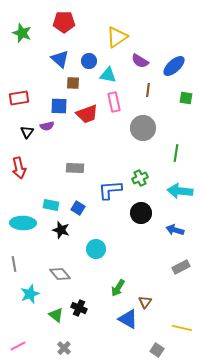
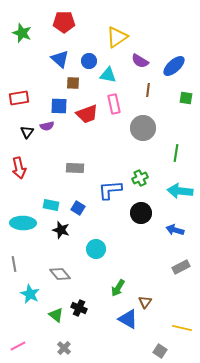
pink rectangle at (114, 102): moved 2 px down
cyan star at (30, 294): rotated 24 degrees counterclockwise
gray square at (157, 350): moved 3 px right, 1 px down
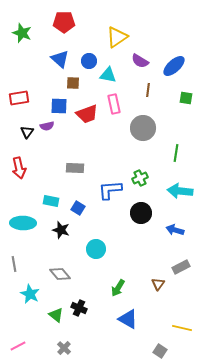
cyan rectangle at (51, 205): moved 4 px up
brown triangle at (145, 302): moved 13 px right, 18 px up
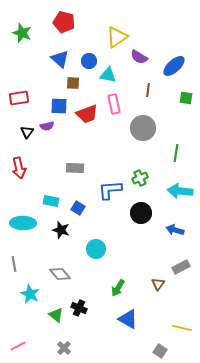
red pentagon at (64, 22): rotated 15 degrees clockwise
purple semicircle at (140, 61): moved 1 px left, 4 px up
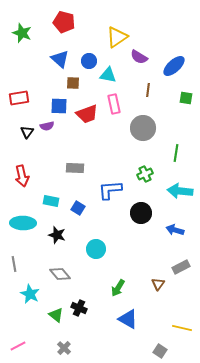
red arrow at (19, 168): moved 3 px right, 8 px down
green cross at (140, 178): moved 5 px right, 4 px up
black star at (61, 230): moved 4 px left, 5 px down
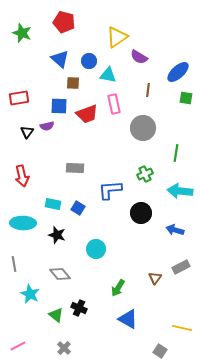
blue ellipse at (174, 66): moved 4 px right, 6 px down
cyan rectangle at (51, 201): moved 2 px right, 3 px down
brown triangle at (158, 284): moved 3 px left, 6 px up
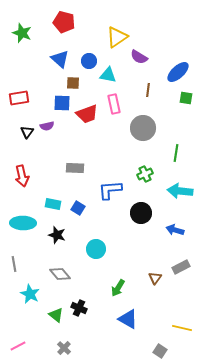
blue square at (59, 106): moved 3 px right, 3 px up
